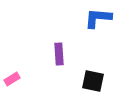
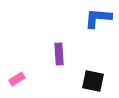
pink rectangle: moved 5 px right
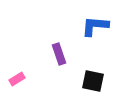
blue L-shape: moved 3 px left, 8 px down
purple rectangle: rotated 15 degrees counterclockwise
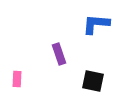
blue L-shape: moved 1 px right, 2 px up
pink rectangle: rotated 56 degrees counterclockwise
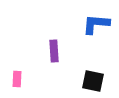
purple rectangle: moved 5 px left, 3 px up; rotated 15 degrees clockwise
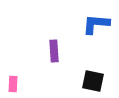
pink rectangle: moved 4 px left, 5 px down
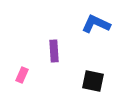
blue L-shape: rotated 20 degrees clockwise
pink rectangle: moved 9 px right, 9 px up; rotated 21 degrees clockwise
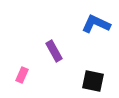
purple rectangle: rotated 25 degrees counterclockwise
